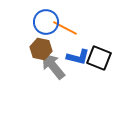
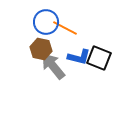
blue L-shape: moved 1 px right
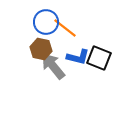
orange line: rotated 10 degrees clockwise
blue L-shape: moved 1 px left
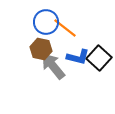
black square: rotated 20 degrees clockwise
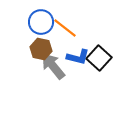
blue circle: moved 5 px left
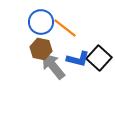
blue L-shape: moved 2 px down
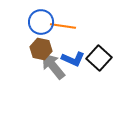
orange line: moved 2 px left, 2 px up; rotated 30 degrees counterclockwise
blue L-shape: moved 5 px left; rotated 10 degrees clockwise
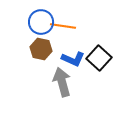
gray arrow: moved 9 px right, 16 px down; rotated 24 degrees clockwise
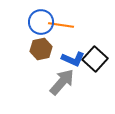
orange line: moved 2 px left, 1 px up
brown hexagon: rotated 25 degrees counterclockwise
black square: moved 4 px left, 1 px down
gray arrow: rotated 56 degrees clockwise
